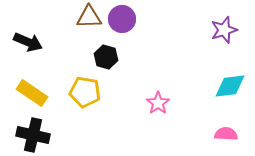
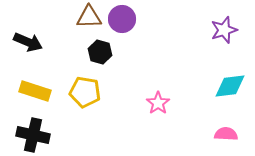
black hexagon: moved 6 px left, 5 px up
yellow rectangle: moved 3 px right, 2 px up; rotated 16 degrees counterclockwise
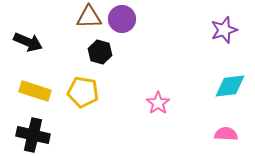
yellow pentagon: moved 2 px left
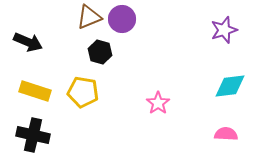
brown triangle: rotated 20 degrees counterclockwise
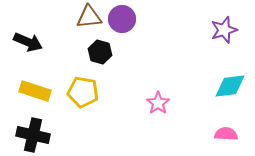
brown triangle: rotated 16 degrees clockwise
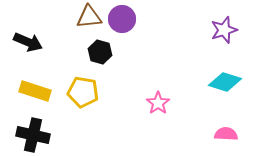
cyan diamond: moved 5 px left, 4 px up; rotated 24 degrees clockwise
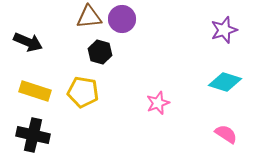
pink star: rotated 15 degrees clockwise
pink semicircle: rotated 30 degrees clockwise
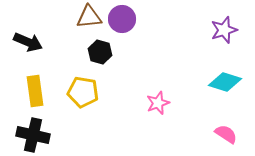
yellow rectangle: rotated 64 degrees clockwise
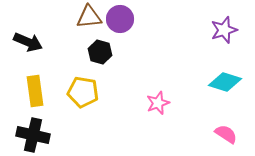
purple circle: moved 2 px left
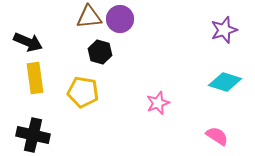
yellow rectangle: moved 13 px up
pink semicircle: moved 9 px left, 2 px down
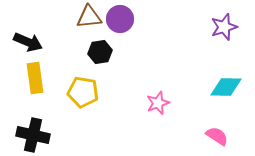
purple star: moved 3 px up
black hexagon: rotated 25 degrees counterclockwise
cyan diamond: moved 1 px right, 5 px down; rotated 16 degrees counterclockwise
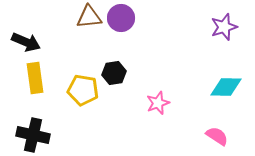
purple circle: moved 1 px right, 1 px up
black arrow: moved 2 px left
black hexagon: moved 14 px right, 21 px down
yellow pentagon: moved 2 px up
